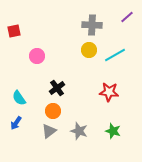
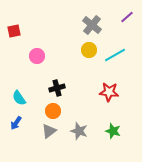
gray cross: rotated 36 degrees clockwise
black cross: rotated 21 degrees clockwise
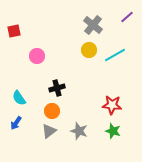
gray cross: moved 1 px right
red star: moved 3 px right, 13 px down
orange circle: moved 1 px left
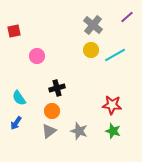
yellow circle: moved 2 px right
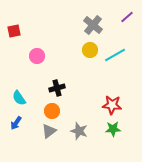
yellow circle: moved 1 px left
green star: moved 2 px up; rotated 21 degrees counterclockwise
